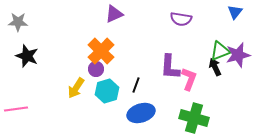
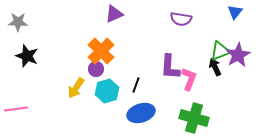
purple star: rotated 15 degrees counterclockwise
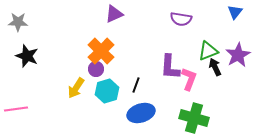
green triangle: moved 12 px left
